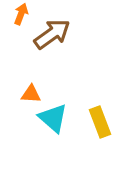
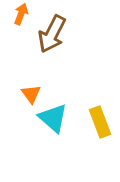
brown arrow: rotated 153 degrees clockwise
orange triangle: rotated 50 degrees clockwise
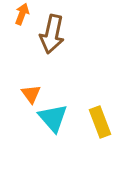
orange arrow: moved 1 px right
brown arrow: rotated 15 degrees counterclockwise
cyan triangle: rotated 8 degrees clockwise
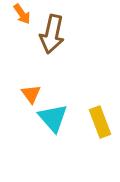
orange arrow: rotated 125 degrees clockwise
